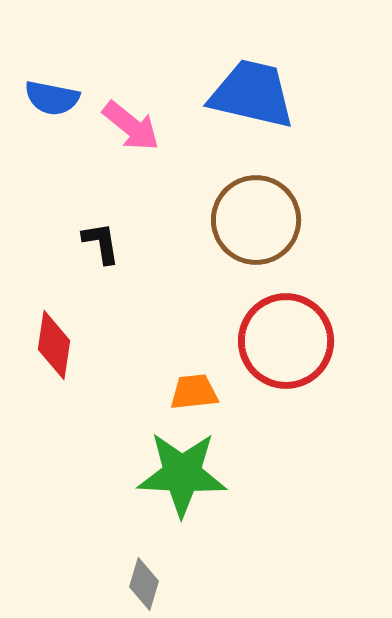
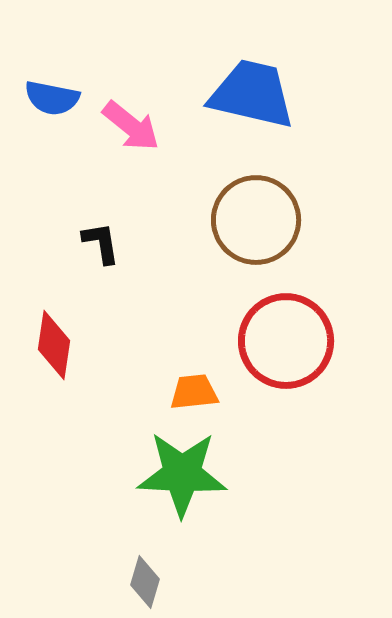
gray diamond: moved 1 px right, 2 px up
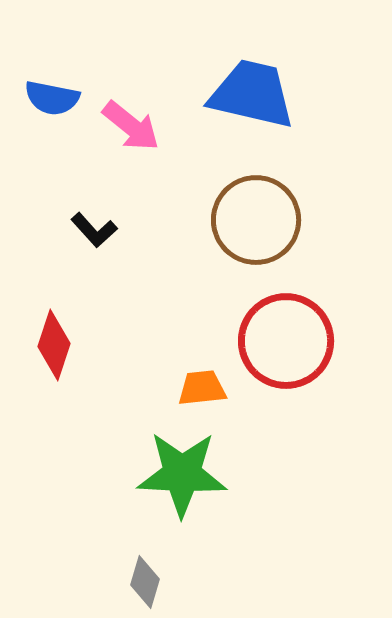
black L-shape: moved 7 px left, 13 px up; rotated 147 degrees clockwise
red diamond: rotated 10 degrees clockwise
orange trapezoid: moved 8 px right, 4 px up
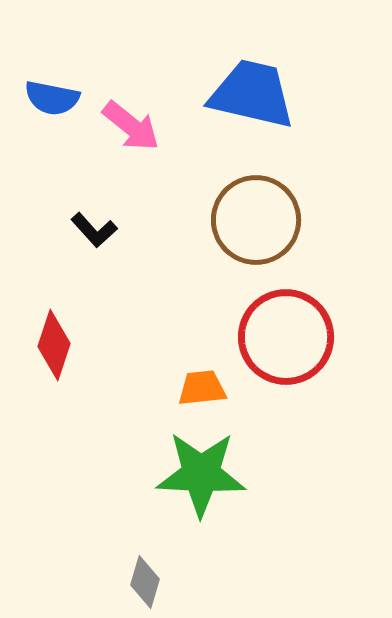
red circle: moved 4 px up
green star: moved 19 px right
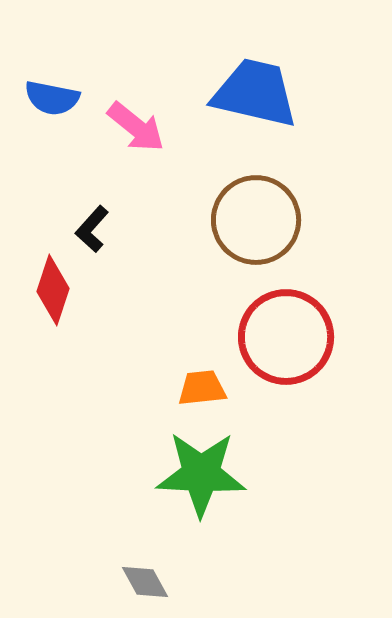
blue trapezoid: moved 3 px right, 1 px up
pink arrow: moved 5 px right, 1 px down
black L-shape: moved 2 px left, 1 px up; rotated 84 degrees clockwise
red diamond: moved 1 px left, 55 px up
gray diamond: rotated 45 degrees counterclockwise
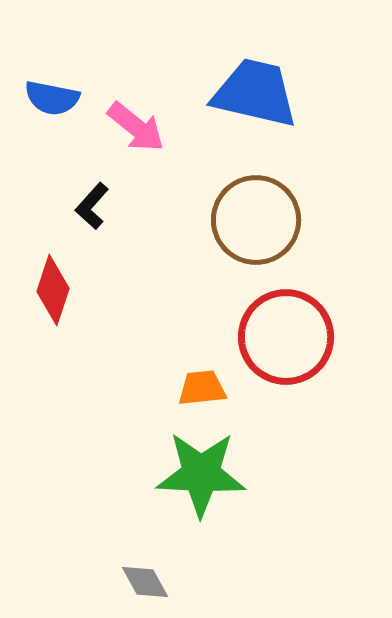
black L-shape: moved 23 px up
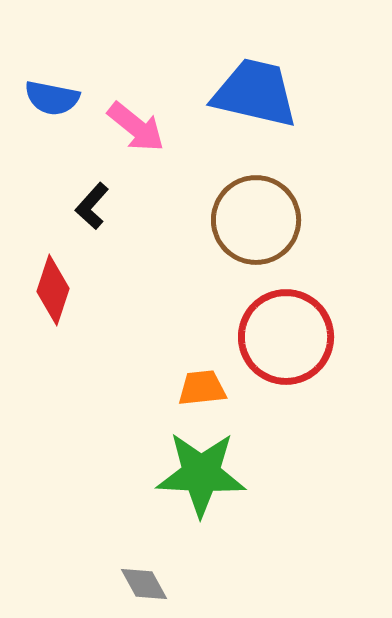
gray diamond: moved 1 px left, 2 px down
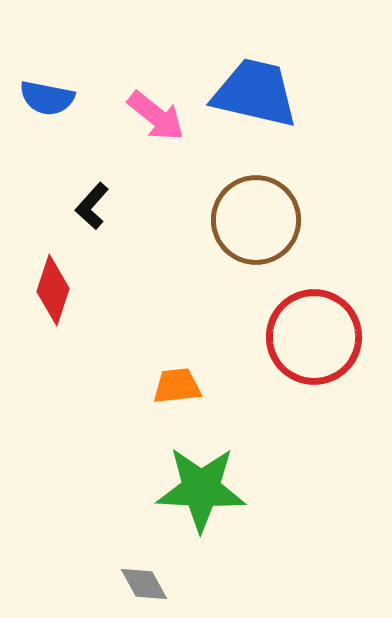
blue semicircle: moved 5 px left
pink arrow: moved 20 px right, 11 px up
red circle: moved 28 px right
orange trapezoid: moved 25 px left, 2 px up
green star: moved 15 px down
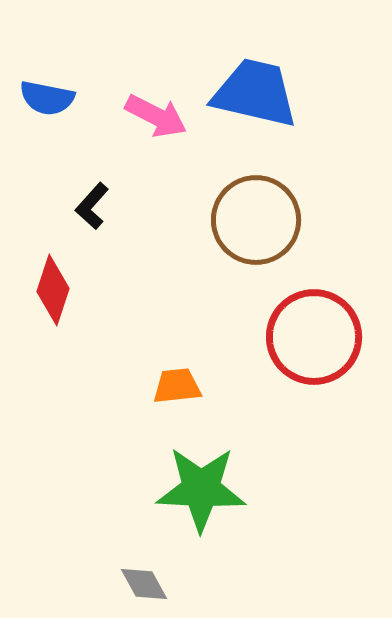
pink arrow: rotated 12 degrees counterclockwise
